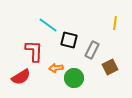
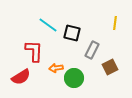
black square: moved 3 px right, 7 px up
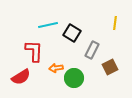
cyan line: rotated 48 degrees counterclockwise
black square: rotated 18 degrees clockwise
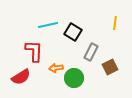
black square: moved 1 px right, 1 px up
gray rectangle: moved 1 px left, 2 px down
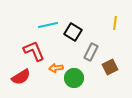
red L-shape: rotated 25 degrees counterclockwise
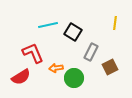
red L-shape: moved 1 px left, 2 px down
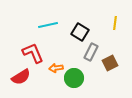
black square: moved 7 px right
brown square: moved 4 px up
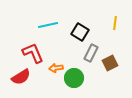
gray rectangle: moved 1 px down
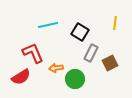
green circle: moved 1 px right, 1 px down
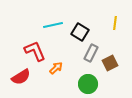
cyan line: moved 5 px right
red L-shape: moved 2 px right, 2 px up
orange arrow: rotated 144 degrees clockwise
green circle: moved 13 px right, 5 px down
